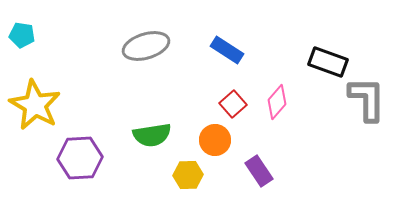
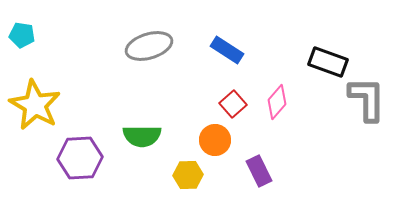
gray ellipse: moved 3 px right
green semicircle: moved 10 px left, 1 px down; rotated 9 degrees clockwise
purple rectangle: rotated 8 degrees clockwise
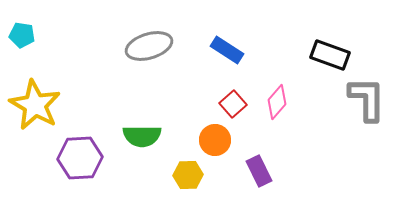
black rectangle: moved 2 px right, 7 px up
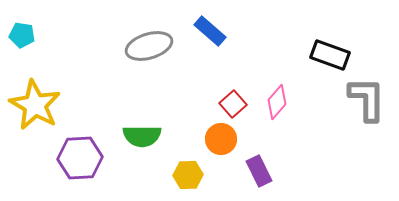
blue rectangle: moved 17 px left, 19 px up; rotated 8 degrees clockwise
orange circle: moved 6 px right, 1 px up
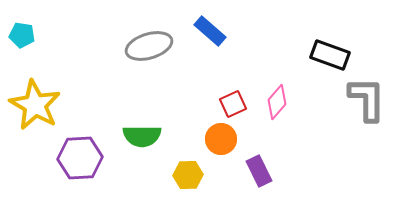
red square: rotated 16 degrees clockwise
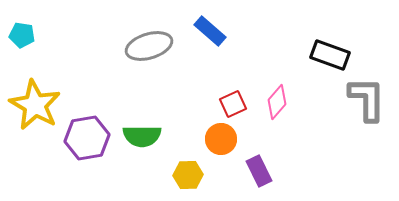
purple hexagon: moved 7 px right, 20 px up; rotated 6 degrees counterclockwise
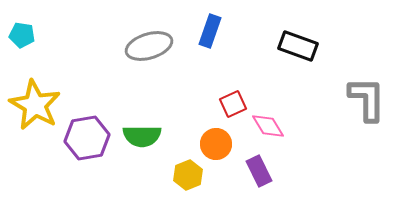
blue rectangle: rotated 68 degrees clockwise
black rectangle: moved 32 px left, 9 px up
pink diamond: moved 9 px left, 24 px down; rotated 72 degrees counterclockwise
orange circle: moved 5 px left, 5 px down
yellow hexagon: rotated 20 degrees counterclockwise
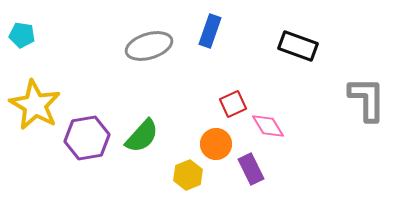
green semicircle: rotated 48 degrees counterclockwise
purple rectangle: moved 8 px left, 2 px up
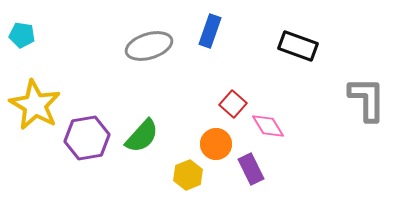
red square: rotated 24 degrees counterclockwise
